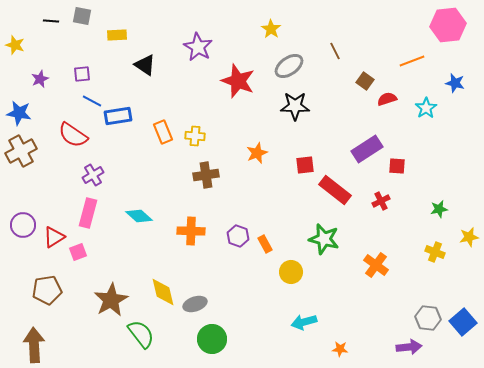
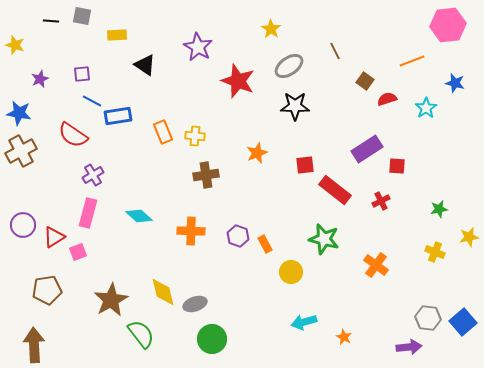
orange star at (340, 349): moved 4 px right, 12 px up; rotated 21 degrees clockwise
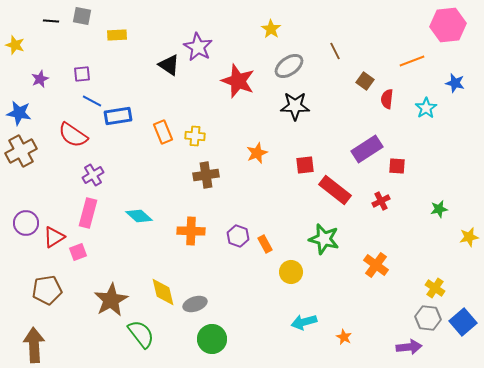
black triangle at (145, 65): moved 24 px right
red semicircle at (387, 99): rotated 66 degrees counterclockwise
purple circle at (23, 225): moved 3 px right, 2 px up
yellow cross at (435, 252): moved 36 px down; rotated 12 degrees clockwise
